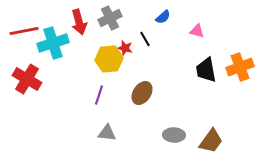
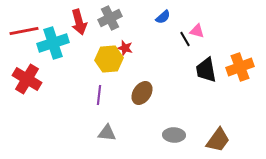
black line: moved 40 px right
purple line: rotated 12 degrees counterclockwise
brown trapezoid: moved 7 px right, 1 px up
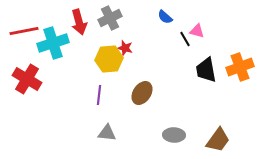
blue semicircle: moved 2 px right; rotated 84 degrees clockwise
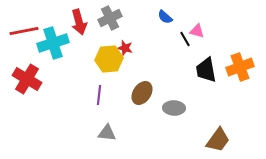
gray ellipse: moved 27 px up
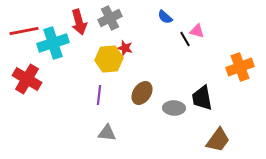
black trapezoid: moved 4 px left, 28 px down
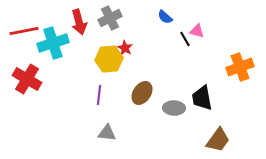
red star: rotated 14 degrees clockwise
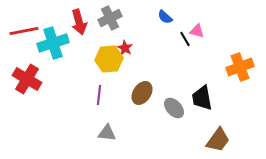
gray ellipse: rotated 45 degrees clockwise
